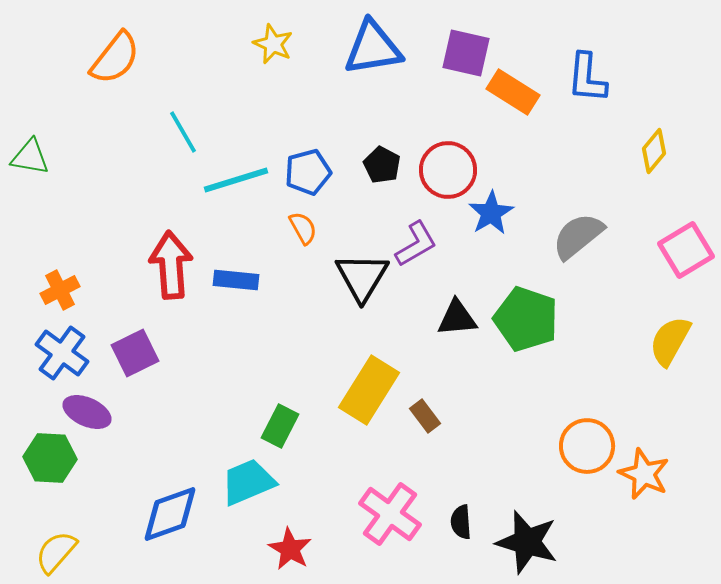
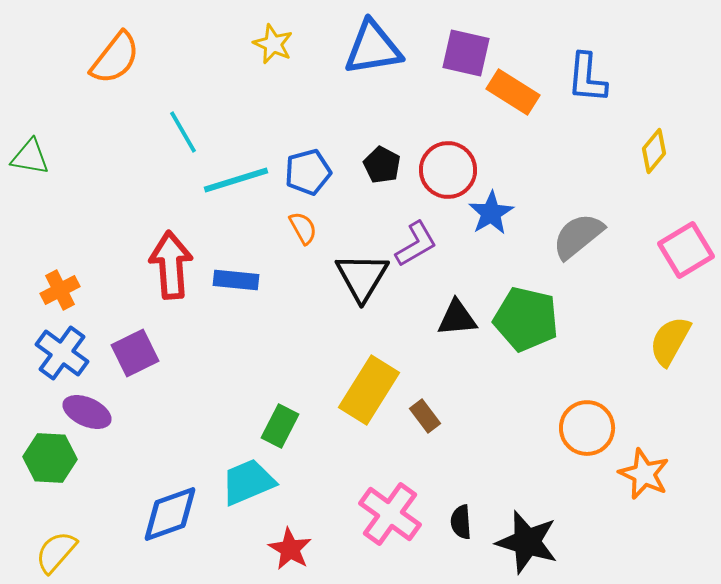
green pentagon at (526, 319): rotated 6 degrees counterclockwise
orange circle at (587, 446): moved 18 px up
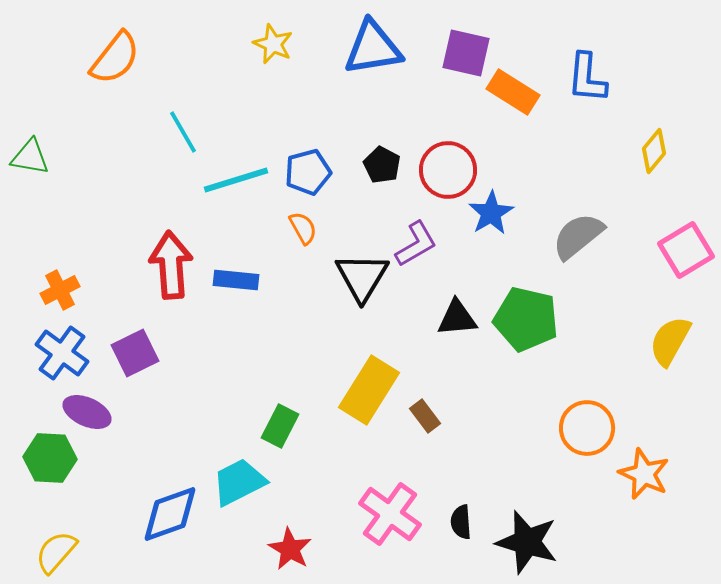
cyan trapezoid at (248, 482): moved 9 px left; rotated 4 degrees counterclockwise
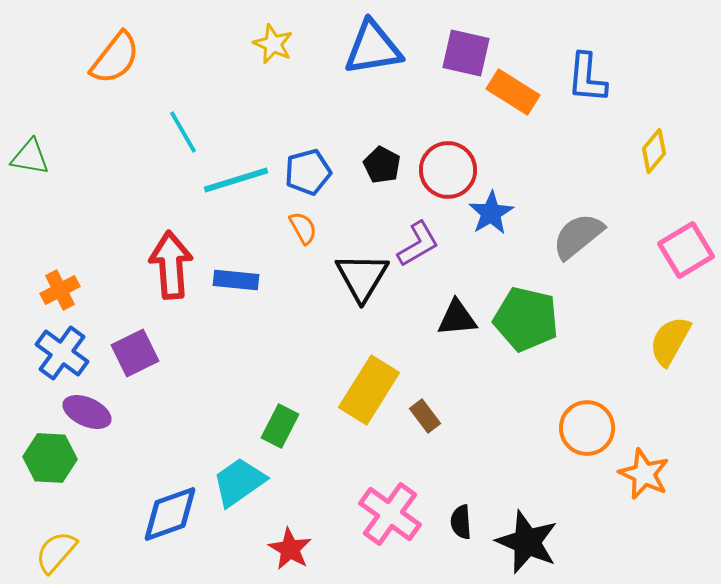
purple L-shape at (416, 244): moved 2 px right
cyan trapezoid at (239, 482): rotated 8 degrees counterclockwise
black star at (527, 542): rotated 6 degrees clockwise
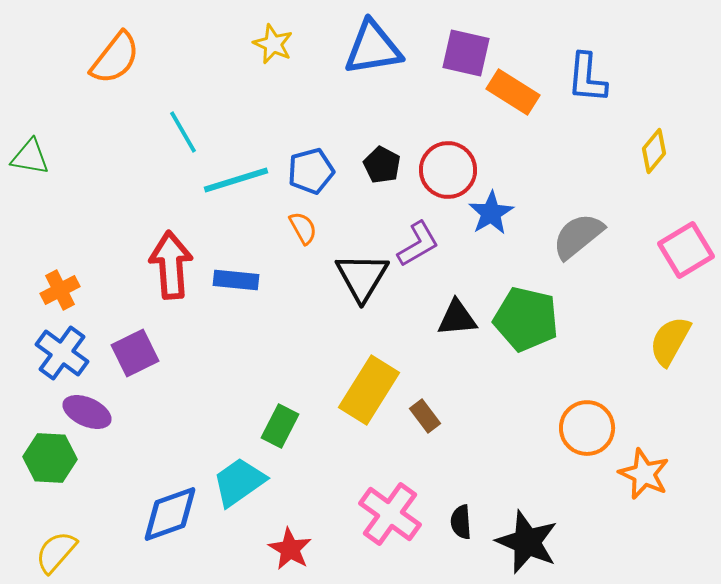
blue pentagon at (308, 172): moved 3 px right, 1 px up
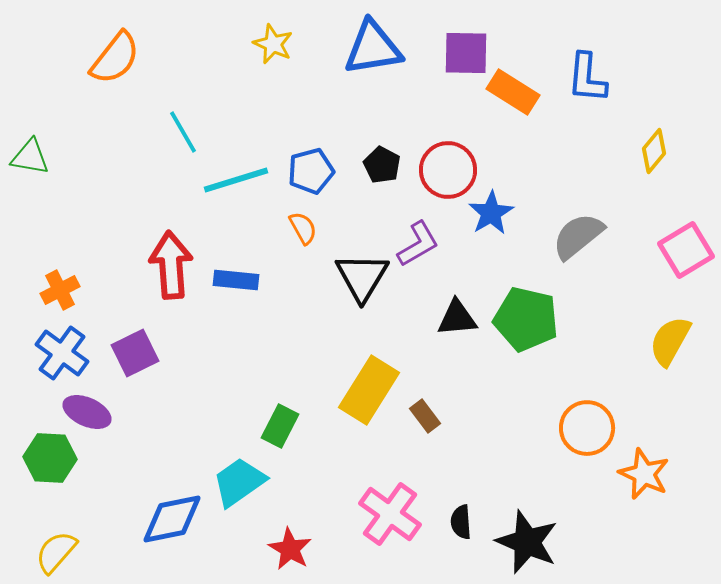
purple square at (466, 53): rotated 12 degrees counterclockwise
blue diamond at (170, 514): moved 2 px right, 5 px down; rotated 8 degrees clockwise
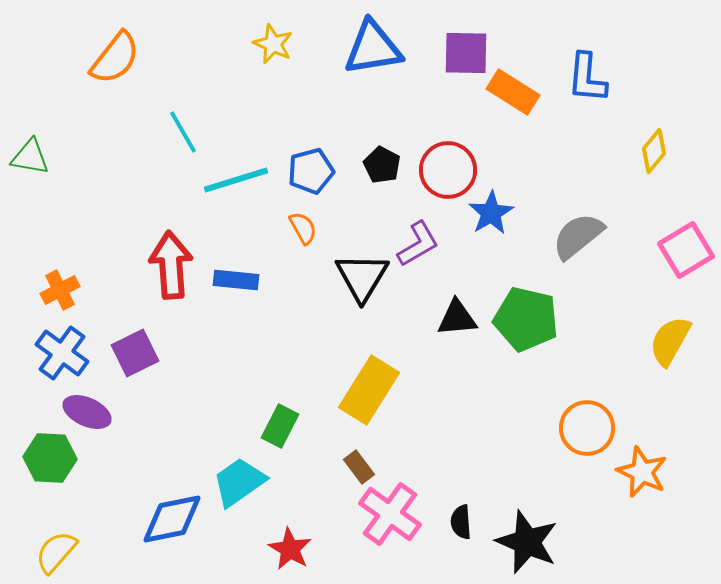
brown rectangle at (425, 416): moved 66 px left, 51 px down
orange star at (644, 474): moved 2 px left, 2 px up
